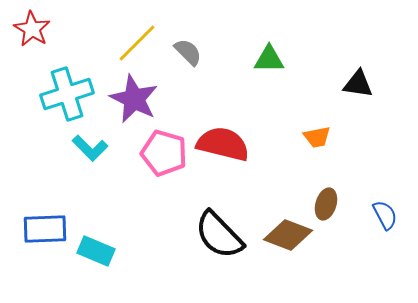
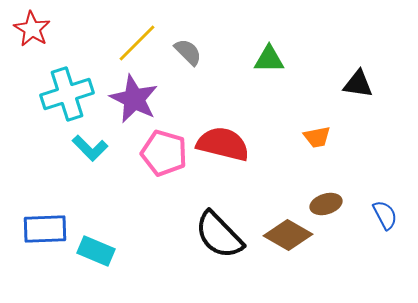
brown ellipse: rotated 56 degrees clockwise
brown diamond: rotated 9 degrees clockwise
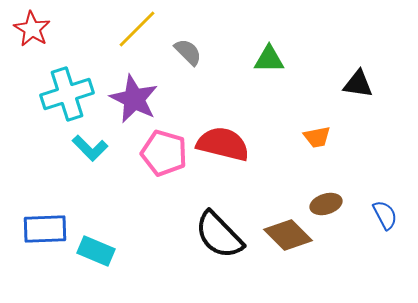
yellow line: moved 14 px up
brown diamond: rotated 15 degrees clockwise
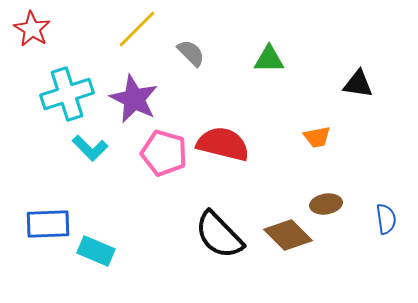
gray semicircle: moved 3 px right, 1 px down
brown ellipse: rotated 8 degrees clockwise
blue semicircle: moved 1 px right, 4 px down; rotated 20 degrees clockwise
blue rectangle: moved 3 px right, 5 px up
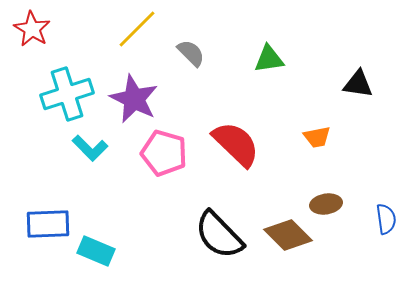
green triangle: rotated 8 degrees counterclockwise
red semicircle: moved 13 px right; rotated 30 degrees clockwise
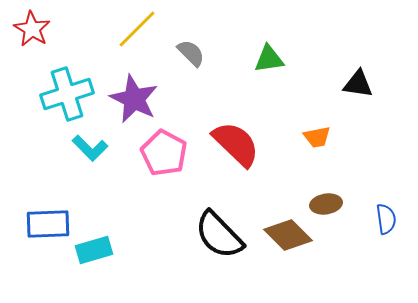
pink pentagon: rotated 12 degrees clockwise
cyan rectangle: moved 2 px left, 1 px up; rotated 39 degrees counterclockwise
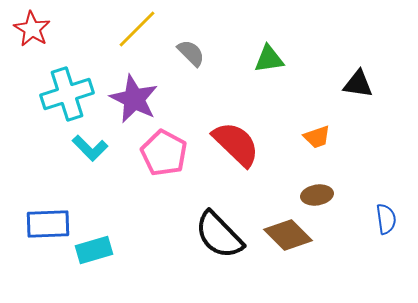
orange trapezoid: rotated 8 degrees counterclockwise
brown ellipse: moved 9 px left, 9 px up
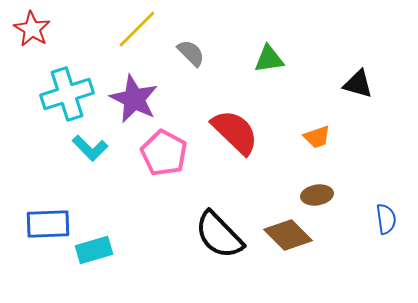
black triangle: rotated 8 degrees clockwise
red semicircle: moved 1 px left, 12 px up
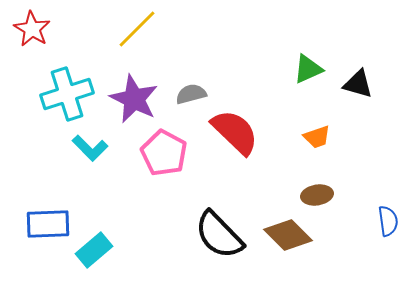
gray semicircle: moved 41 px down; rotated 60 degrees counterclockwise
green triangle: moved 39 px right, 10 px down; rotated 16 degrees counterclockwise
blue semicircle: moved 2 px right, 2 px down
cyan rectangle: rotated 24 degrees counterclockwise
